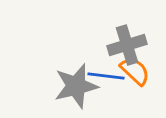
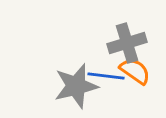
gray cross: moved 2 px up
orange semicircle: rotated 8 degrees counterclockwise
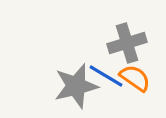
orange semicircle: moved 7 px down
blue line: rotated 24 degrees clockwise
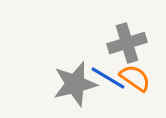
blue line: moved 2 px right, 2 px down
gray star: moved 1 px left, 2 px up
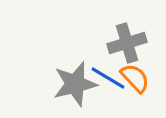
orange semicircle: rotated 12 degrees clockwise
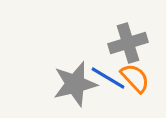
gray cross: moved 1 px right
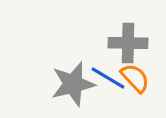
gray cross: rotated 18 degrees clockwise
gray star: moved 2 px left
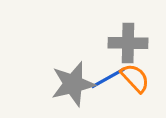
blue line: rotated 60 degrees counterclockwise
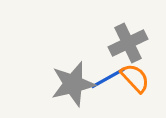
gray cross: rotated 27 degrees counterclockwise
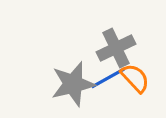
gray cross: moved 12 px left, 5 px down
